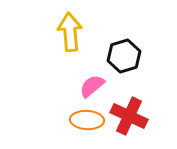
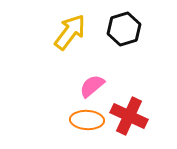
yellow arrow: rotated 42 degrees clockwise
black hexagon: moved 27 px up
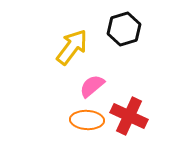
yellow arrow: moved 2 px right, 15 px down
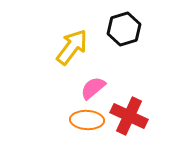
pink semicircle: moved 1 px right, 2 px down
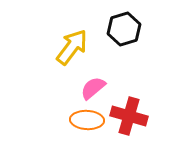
red cross: rotated 9 degrees counterclockwise
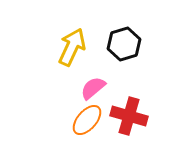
black hexagon: moved 15 px down
yellow arrow: rotated 12 degrees counterclockwise
orange ellipse: rotated 52 degrees counterclockwise
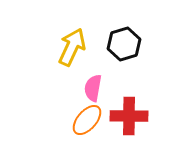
pink semicircle: rotated 40 degrees counterclockwise
red cross: rotated 15 degrees counterclockwise
